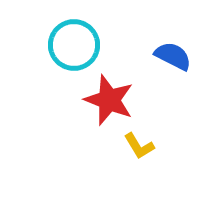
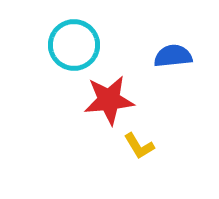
blue semicircle: rotated 33 degrees counterclockwise
red star: rotated 27 degrees counterclockwise
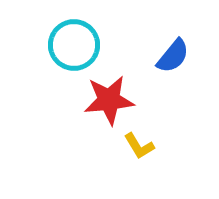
blue semicircle: rotated 135 degrees clockwise
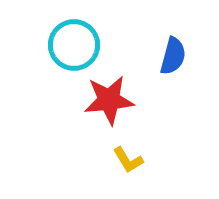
blue semicircle: rotated 24 degrees counterclockwise
yellow L-shape: moved 11 px left, 14 px down
